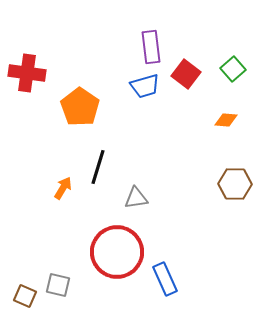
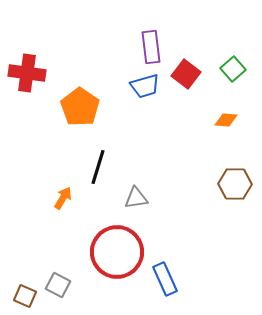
orange arrow: moved 10 px down
gray square: rotated 15 degrees clockwise
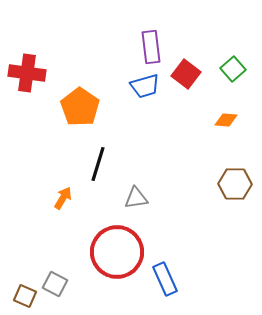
black line: moved 3 px up
gray square: moved 3 px left, 1 px up
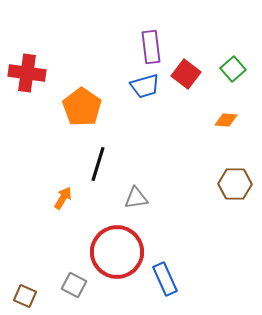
orange pentagon: moved 2 px right
gray square: moved 19 px right, 1 px down
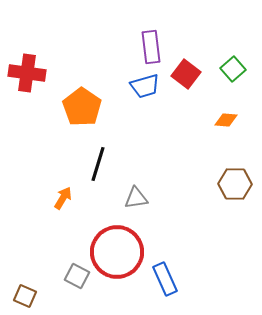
gray square: moved 3 px right, 9 px up
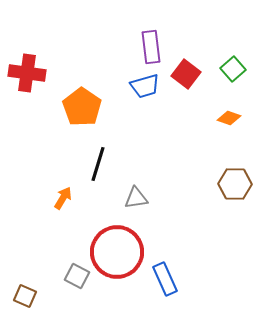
orange diamond: moved 3 px right, 2 px up; rotated 15 degrees clockwise
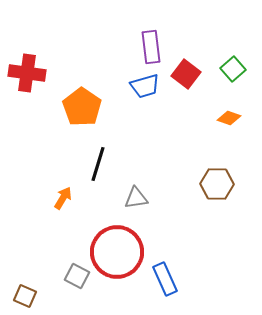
brown hexagon: moved 18 px left
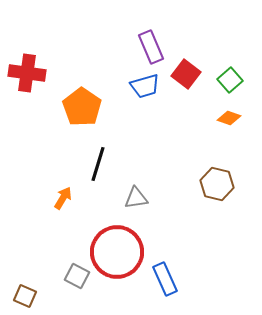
purple rectangle: rotated 16 degrees counterclockwise
green square: moved 3 px left, 11 px down
brown hexagon: rotated 12 degrees clockwise
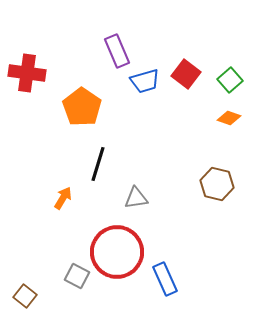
purple rectangle: moved 34 px left, 4 px down
blue trapezoid: moved 5 px up
brown square: rotated 15 degrees clockwise
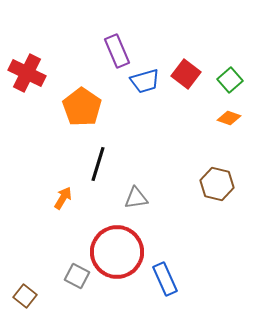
red cross: rotated 18 degrees clockwise
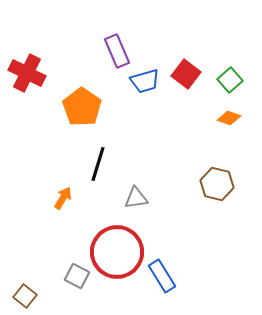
blue rectangle: moved 3 px left, 3 px up; rotated 8 degrees counterclockwise
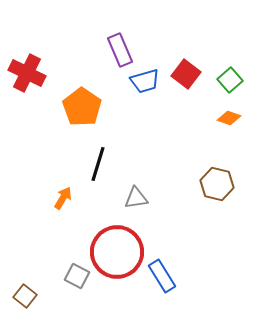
purple rectangle: moved 3 px right, 1 px up
